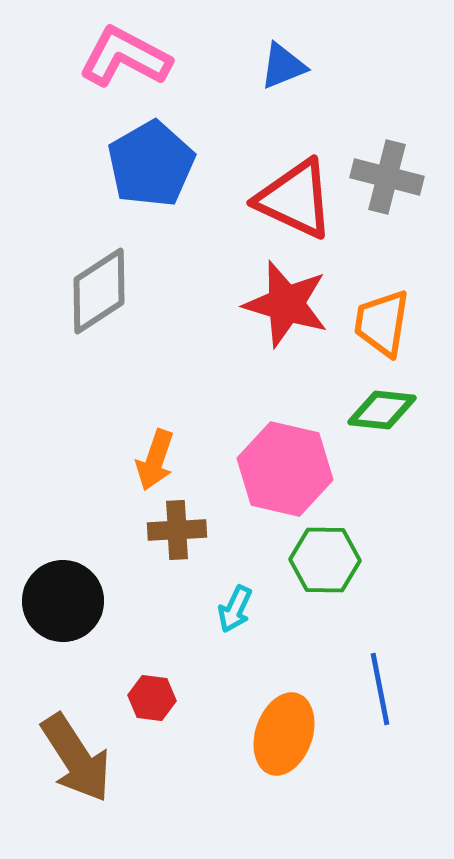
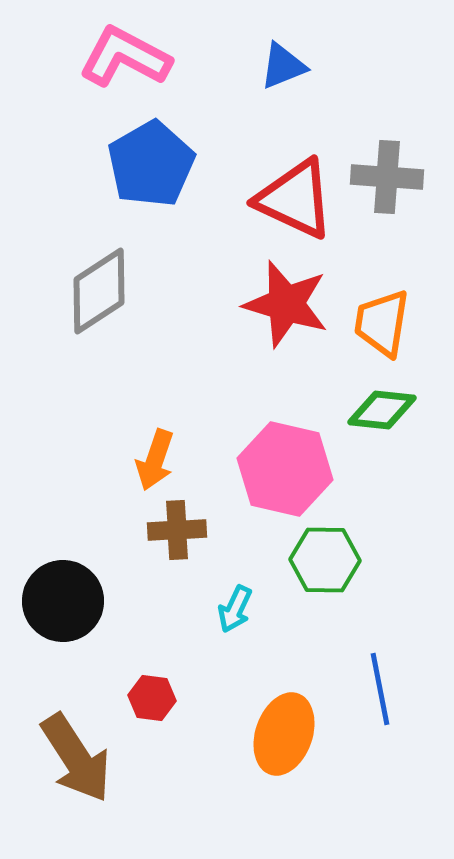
gray cross: rotated 10 degrees counterclockwise
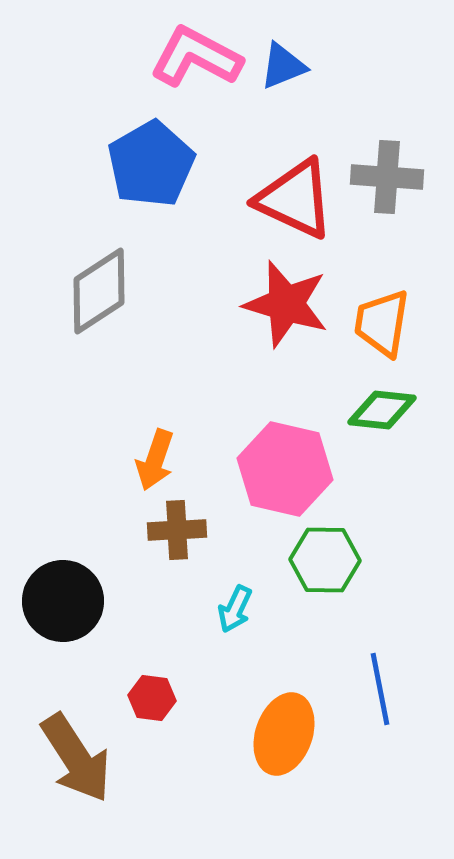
pink L-shape: moved 71 px right
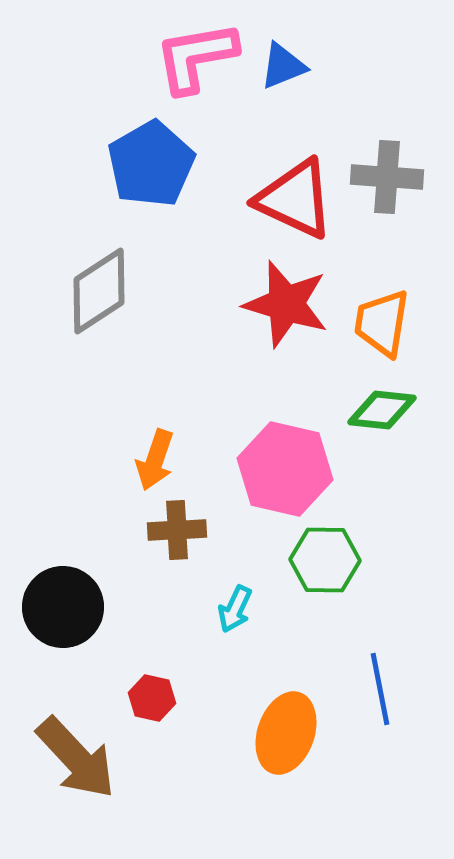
pink L-shape: rotated 38 degrees counterclockwise
black circle: moved 6 px down
red hexagon: rotated 6 degrees clockwise
orange ellipse: moved 2 px right, 1 px up
brown arrow: rotated 10 degrees counterclockwise
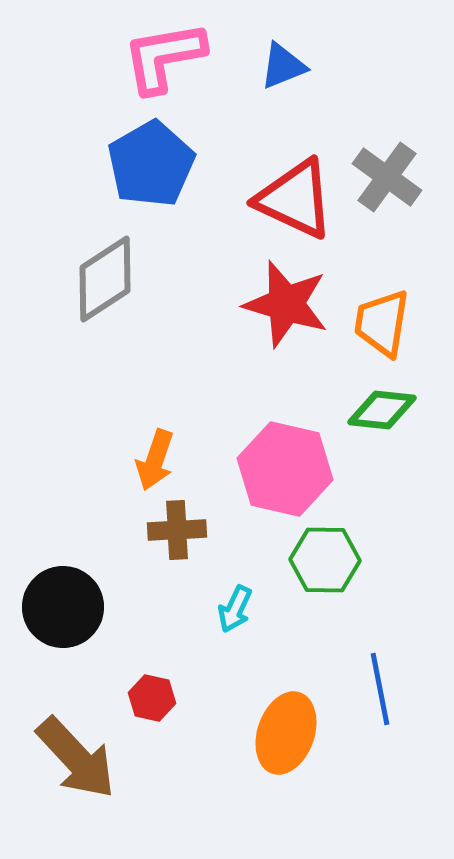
pink L-shape: moved 32 px left
gray cross: rotated 32 degrees clockwise
gray diamond: moved 6 px right, 12 px up
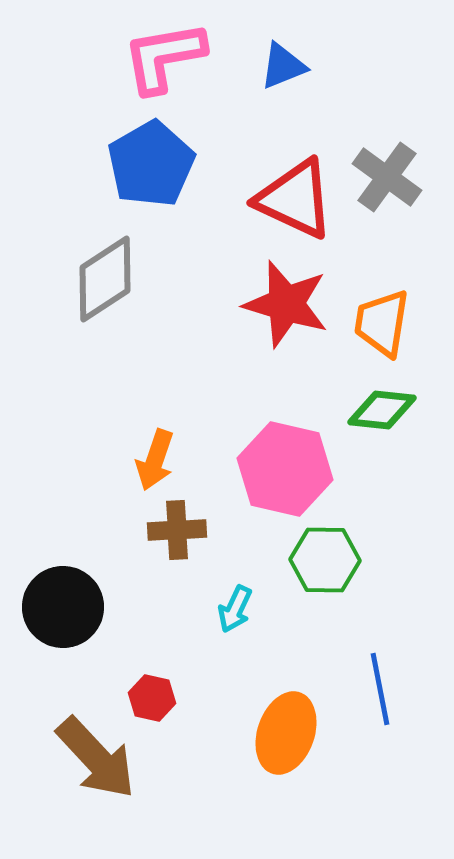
brown arrow: moved 20 px right
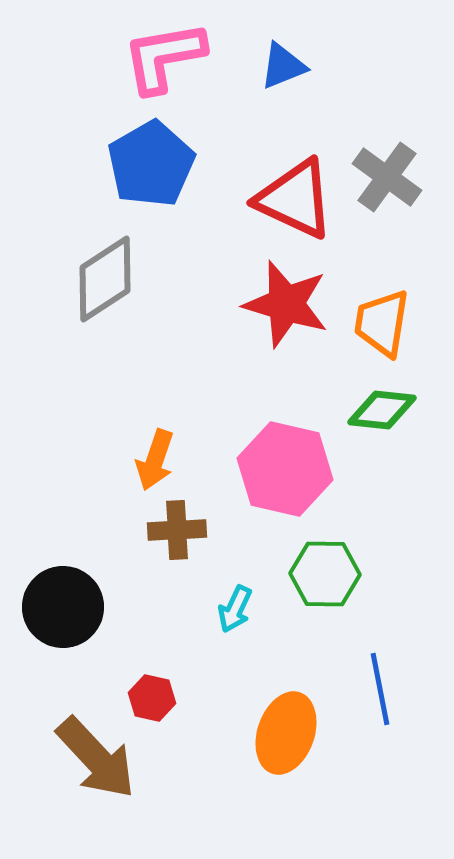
green hexagon: moved 14 px down
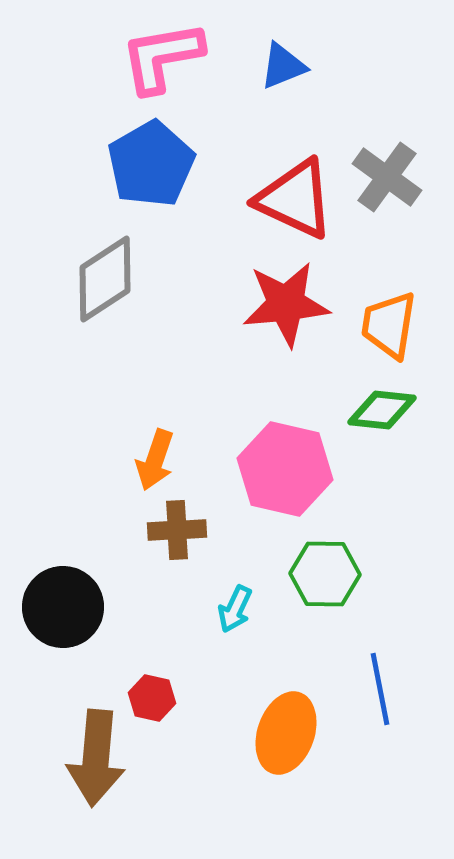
pink L-shape: moved 2 px left
red star: rotated 22 degrees counterclockwise
orange trapezoid: moved 7 px right, 2 px down
brown arrow: rotated 48 degrees clockwise
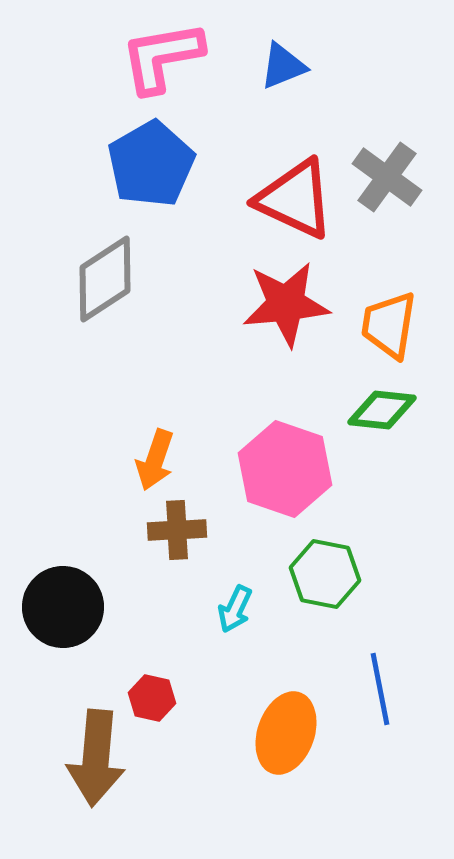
pink hexagon: rotated 6 degrees clockwise
green hexagon: rotated 10 degrees clockwise
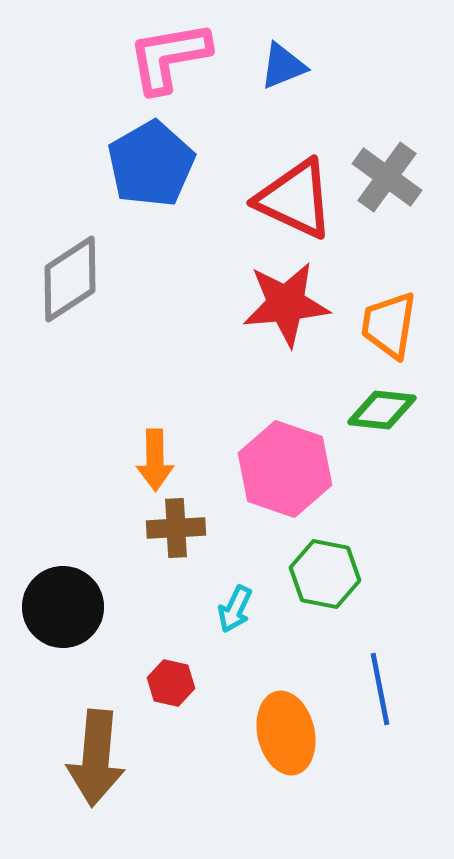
pink L-shape: moved 7 px right
gray diamond: moved 35 px left
orange arrow: rotated 20 degrees counterclockwise
brown cross: moved 1 px left, 2 px up
red hexagon: moved 19 px right, 15 px up
orange ellipse: rotated 32 degrees counterclockwise
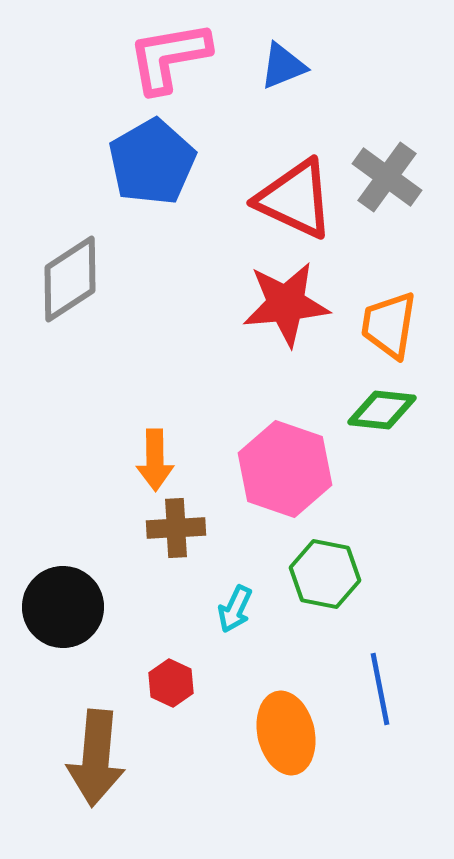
blue pentagon: moved 1 px right, 2 px up
red hexagon: rotated 12 degrees clockwise
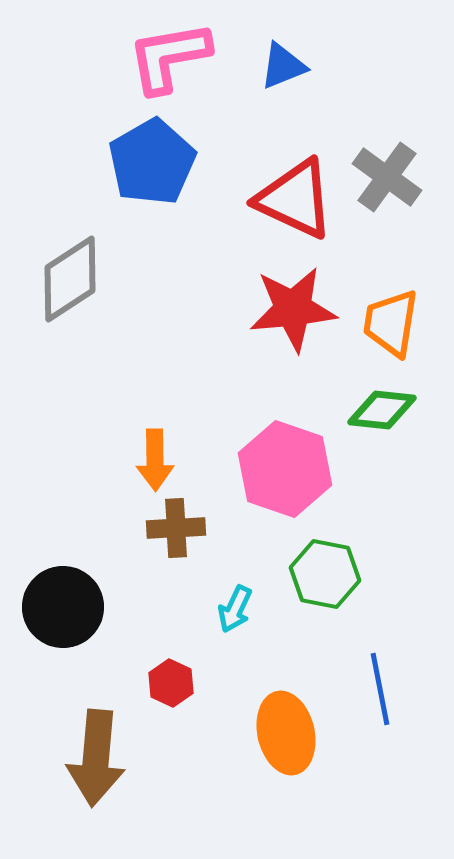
red star: moved 7 px right, 5 px down
orange trapezoid: moved 2 px right, 2 px up
